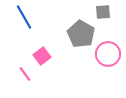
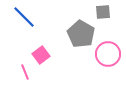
blue line: rotated 15 degrees counterclockwise
pink square: moved 1 px left, 1 px up
pink line: moved 2 px up; rotated 14 degrees clockwise
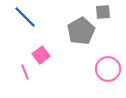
blue line: moved 1 px right
gray pentagon: moved 3 px up; rotated 12 degrees clockwise
pink circle: moved 15 px down
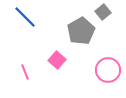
gray square: rotated 35 degrees counterclockwise
pink square: moved 16 px right, 5 px down; rotated 12 degrees counterclockwise
pink circle: moved 1 px down
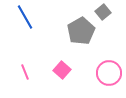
blue line: rotated 15 degrees clockwise
pink square: moved 5 px right, 10 px down
pink circle: moved 1 px right, 3 px down
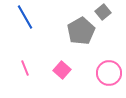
pink line: moved 4 px up
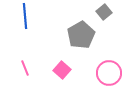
gray square: moved 1 px right
blue line: moved 1 px up; rotated 25 degrees clockwise
gray pentagon: moved 4 px down
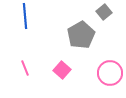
pink circle: moved 1 px right
